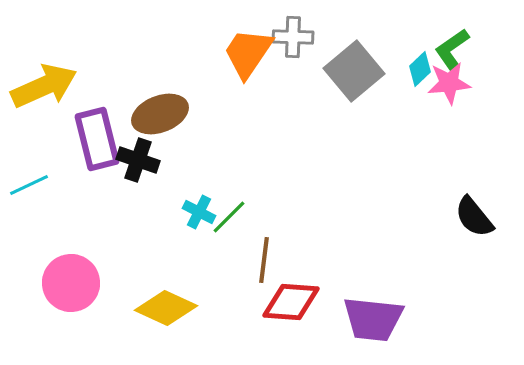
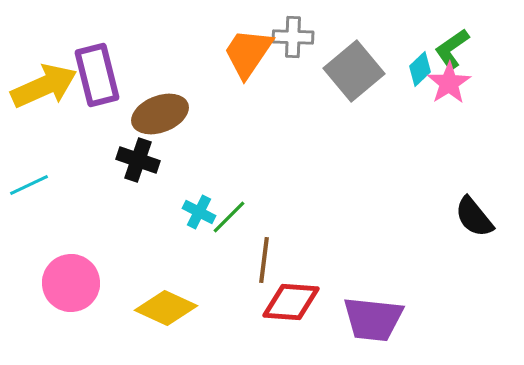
pink star: rotated 27 degrees counterclockwise
purple rectangle: moved 64 px up
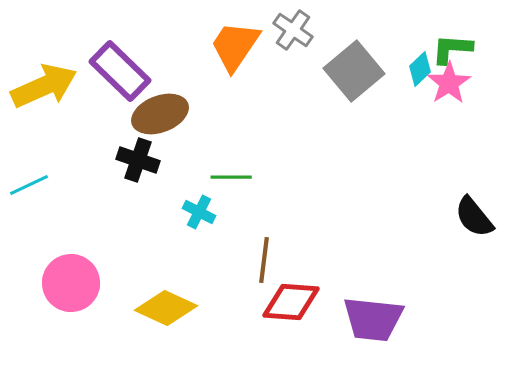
gray cross: moved 7 px up; rotated 33 degrees clockwise
green L-shape: rotated 39 degrees clockwise
orange trapezoid: moved 13 px left, 7 px up
purple rectangle: moved 23 px right, 4 px up; rotated 32 degrees counterclockwise
green line: moved 2 px right, 40 px up; rotated 45 degrees clockwise
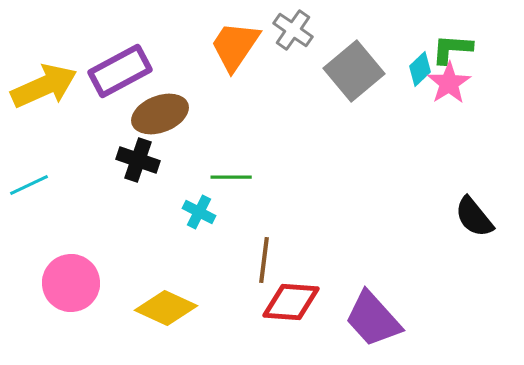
purple rectangle: rotated 72 degrees counterclockwise
purple trapezoid: rotated 42 degrees clockwise
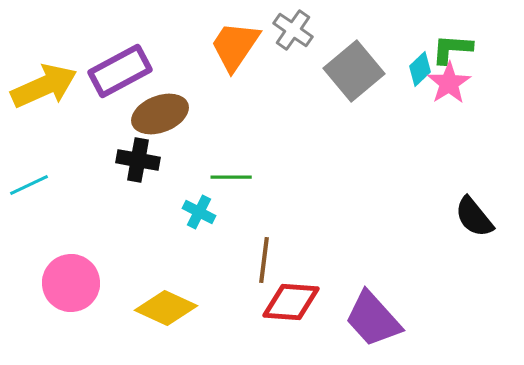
black cross: rotated 9 degrees counterclockwise
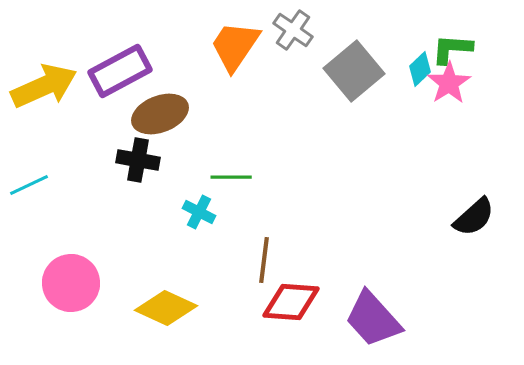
black semicircle: rotated 93 degrees counterclockwise
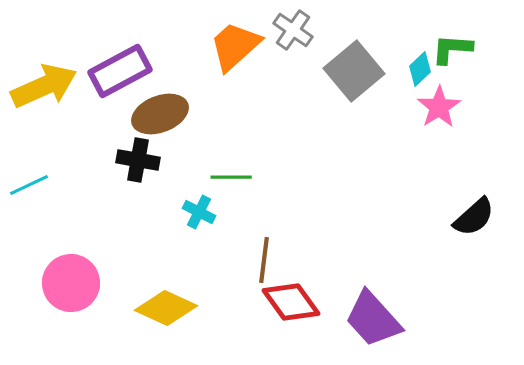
orange trapezoid: rotated 14 degrees clockwise
pink star: moved 10 px left, 24 px down
red diamond: rotated 50 degrees clockwise
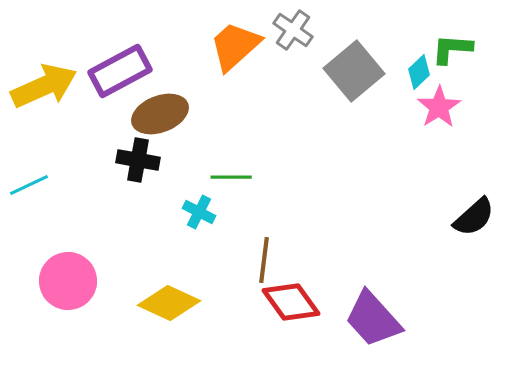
cyan diamond: moved 1 px left, 3 px down
pink circle: moved 3 px left, 2 px up
yellow diamond: moved 3 px right, 5 px up
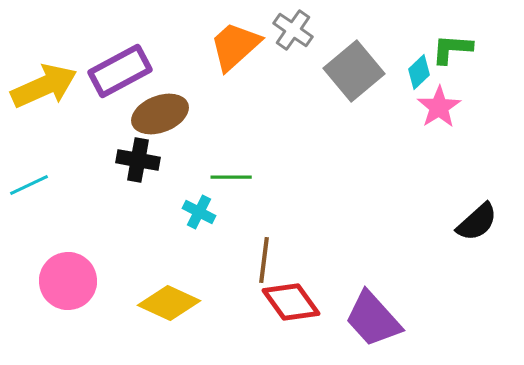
black semicircle: moved 3 px right, 5 px down
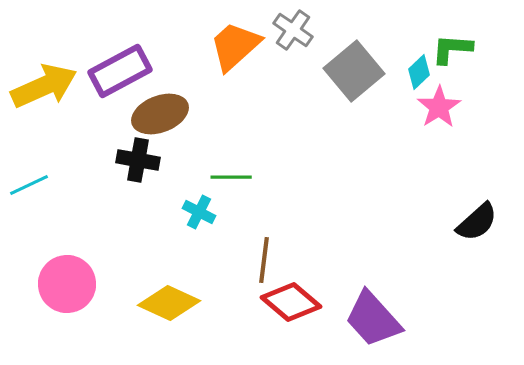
pink circle: moved 1 px left, 3 px down
red diamond: rotated 14 degrees counterclockwise
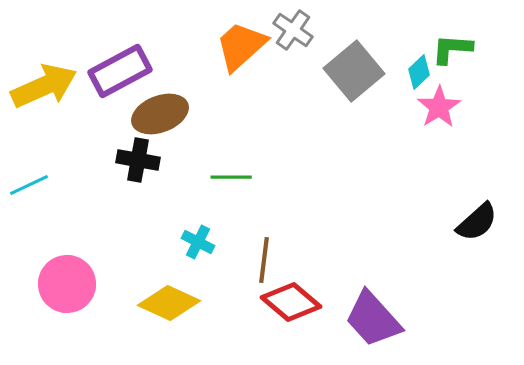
orange trapezoid: moved 6 px right
cyan cross: moved 1 px left, 30 px down
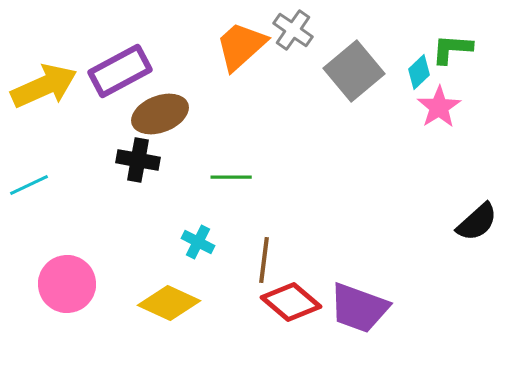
purple trapezoid: moved 14 px left, 11 px up; rotated 28 degrees counterclockwise
